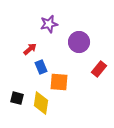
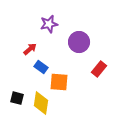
blue rectangle: rotated 32 degrees counterclockwise
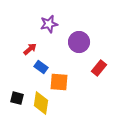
red rectangle: moved 1 px up
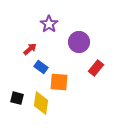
purple star: rotated 24 degrees counterclockwise
red rectangle: moved 3 px left
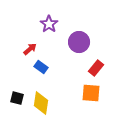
orange square: moved 32 px right, 11 px down
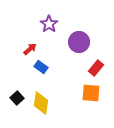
black square: rotated 32 degrees clockwise
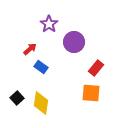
purple circle: moved 5 px left
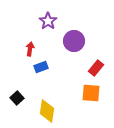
purple star: moved 1 px left, 3 px up
purple circle: moved 1 px up
red arrow: rotated 40 degrees counterclockwise
blue rectangle: rotated 56 degrees counterclockwise
yellow diamond: moved 6 px right, 8 px down
